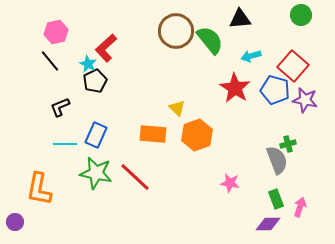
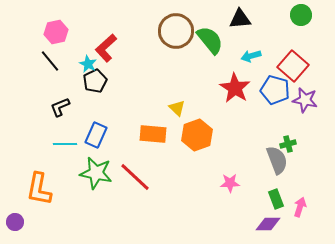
pink star: rotated 12 degrees counterclockwise
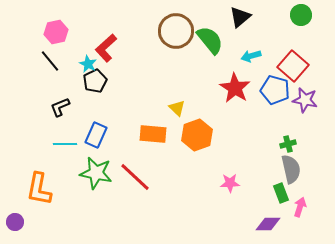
black triangle: moved 2 px up; rotated 35 degrees counterclockwise
gray semicircle: moved 14 px right, 9 px down; rotated 8 degrees clockwise
green rectangle: moved 5 px right, 6 px up
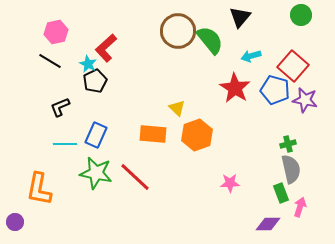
black triangle: rotated 10 degrees counterclockwise
brown circle: moved 2 px right
black line: rotated 20 degrees counterclockwise
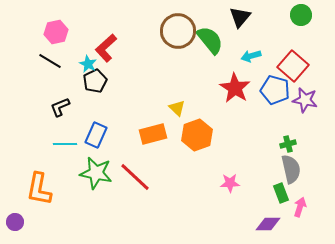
orange rectangle: rotated 20 degrees counterclockwise
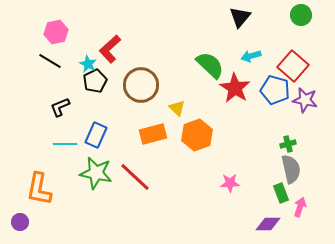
brown circle: moved 37 px left, 54 px down
green semicircle: moved 25 px down; rotated 8 degrees counterclockwise
red L-shape: moved 4 px right, 1 px down
purple circle: moved 5 px right
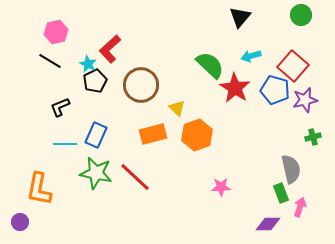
purple star: rotated 25 degrees counterclockwise
green cross: moved 25 px right, 7 px up
pink star: moved 9 px left, 4 px down
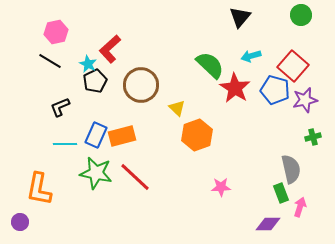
orange rectangle: moved 31 px left, 2 px down
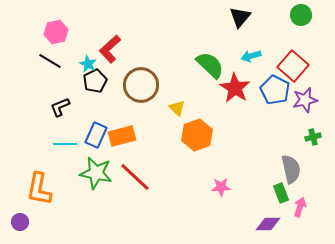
blue pentagon: rotated 12 degrees clockwise
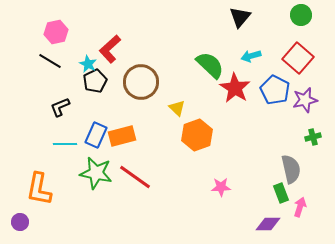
red square: moved 5 px right, 8 px up
brown circle: moved 3 px up
red line: rotated 8 degrees counterclockwise
